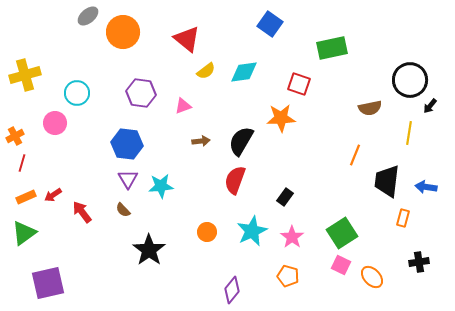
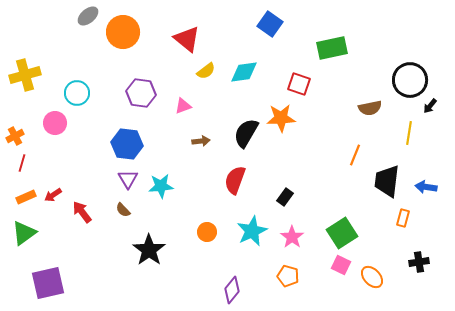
black semicircle at (241, 141): moved 5 px right, 8 px up
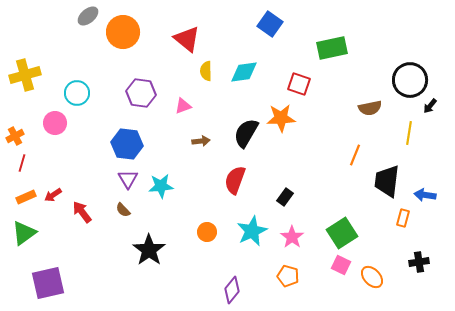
yellow semicircle at (206, 71): rotated 126 degrees clockwise
blue arrow at (426, 187): moved 1 px left, 8 px down
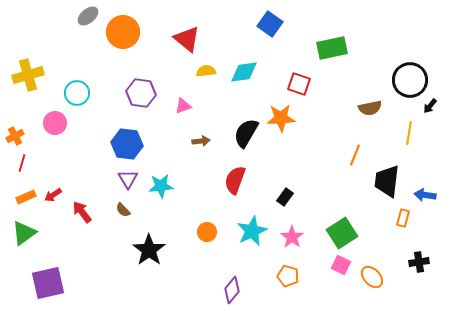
yellow semicircle at (206, 71): rotated 84 degrees clockwise
yellow cross at (25, 75): moved 3 px right
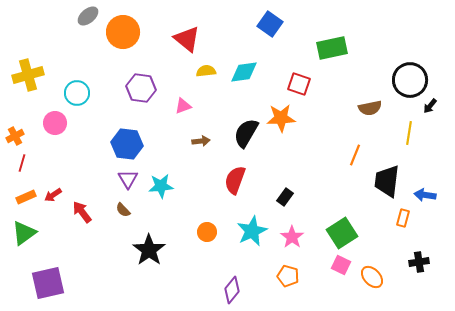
purple hexagon at (141, 93): moved 5 px up
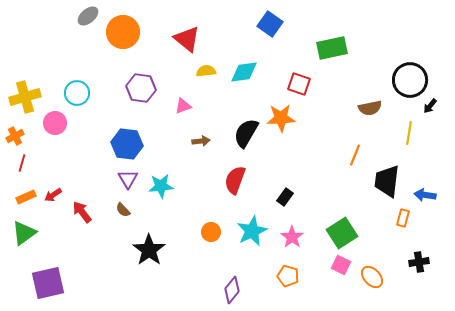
yellow cross at (28, 75): moved 3 px left, 22 px down
orange circle at (207, 232): moved 4 px right
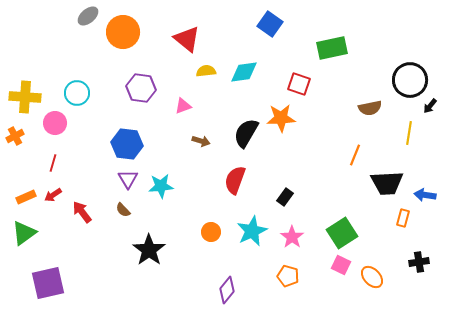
yellow cross at (25, 97): rotated 20 degrees clockwise
brown arrow at (201, 141): rotated 24 degrees clockwise
red line at (22, 163): moved 31 px right
black trapezoid at (387, 181): moved 2 px down; rotated 100 degrees counterclockwise
purple diamond at (232, 290): moved 5 px left
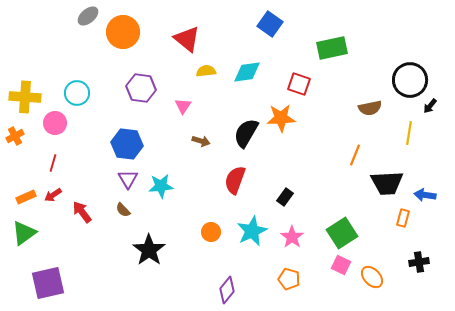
cyan diamond at (244, 72): moved 3 px right
pink triangle at (183, 106): rotated 36 degrees counterclockwise
orange pentagon at (288, 276): moved 1 px right, 3 px down
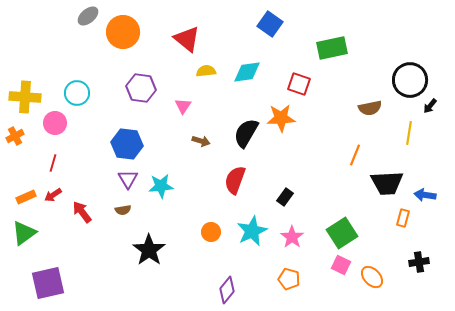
brown semicircle at (123, 210): rotated 56 degrees counterclockwise
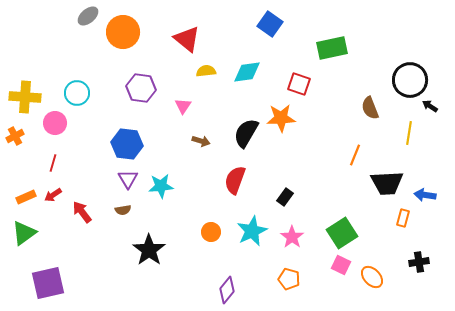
black arrow at (430, 106): rotated 84 degrees clockwise
brown semicircle at (370, 108): rotated 80 degrees clockwise
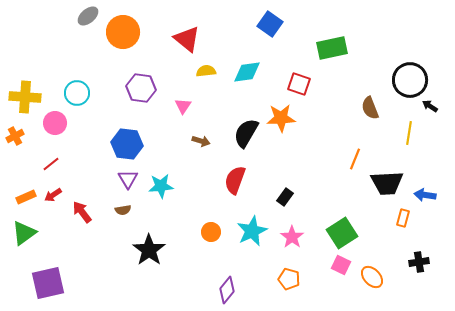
orange line at (355, 155): moved 4 px down
red line at (53, 163): moved 2 px left, 1 px down; rotated 36 degrees clockwise
